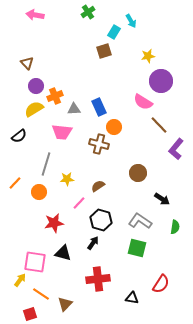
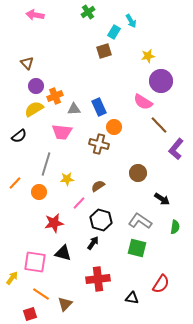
yellow arrow at (20, 280): moved 8 px left, 2 px up
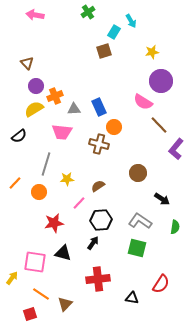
yellow star at (148, 56): moved 4 px right, 4 px up
black hexagon at (101, 220): rotated 20 degrees counterclockwise
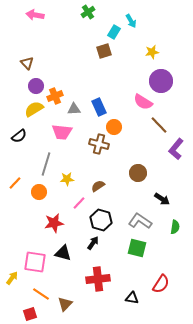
black hexagon at (101, 220): rotated 20 degrees clockwise
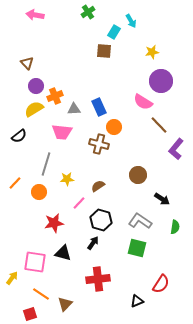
brown square at (104, 51): rotated 21 degrees clockwise
brown circle at (138, 173): moved 2 px down
black triangle at (132, 298): moved 5 px right, 3 px down; rotated 32 degrees counterclockwise
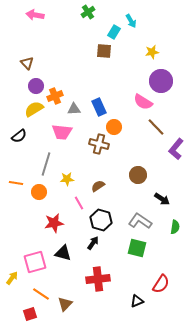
brown line at (159, 125): moved 3 px left, 2 px down
orange line at (15, 183): moved 1 px right; rotated 56 degrees clockwise
pink line at (79, 203): rotated 72 degrees counterclockwise
pink square at (35, 262): rotated 25 degrees counterclockwise
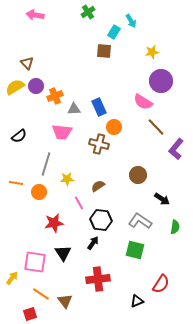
yellow semicircle at (34, 109): moved 19 px left, 22 px up
black hexagon at (101, 220): rotated 10 degrees counterclockwise
green square at (137, 248): moved 2 px left, 2 px down
black triangle at (63, 253): rotated 42 degrees clockwise
pink square at (35, 262): rotated 25 degrees clockwise
brown triangle at (65, 304): moved 3 px up; rotated 21 degrees counterclockwise
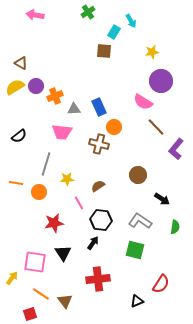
brown triangle at (27, 63): moved 6 px left; rotated 16 degrees counterclockwise
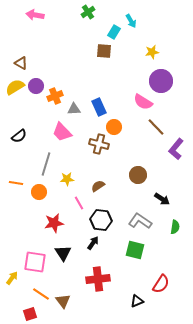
pink trapezoid at (62, 132): rotated 40 degrees clockwise
brown triangle at (65, 301): moved 2 px left
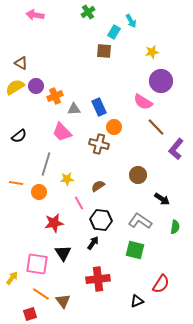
pink square at (35, 262): moved 2 px right, 2 px down
